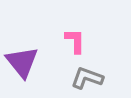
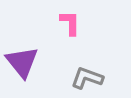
pink L-shape: moved 5 px left, 18 px up
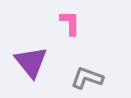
purple triangle: moved 9 px right
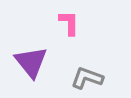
pink L-shape: moved 1 px left
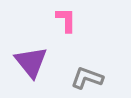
pink L-shape: moved 3 px left, 3 px up
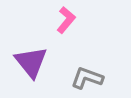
pink L-shape: rotated 40 degrees clockwise
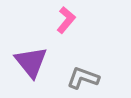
gray L-shape: moved 4 px left
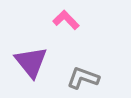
pink L-shape: rotated 84 degrees counterclockwise
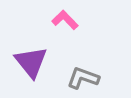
pink L-shape: moved 1 px left
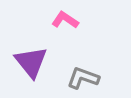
pink L-shape: rotated 12 degrees counterclockwise
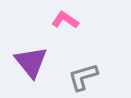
gray L-shape: moved 1 px up; rotated 36 degrees counterclockwise
